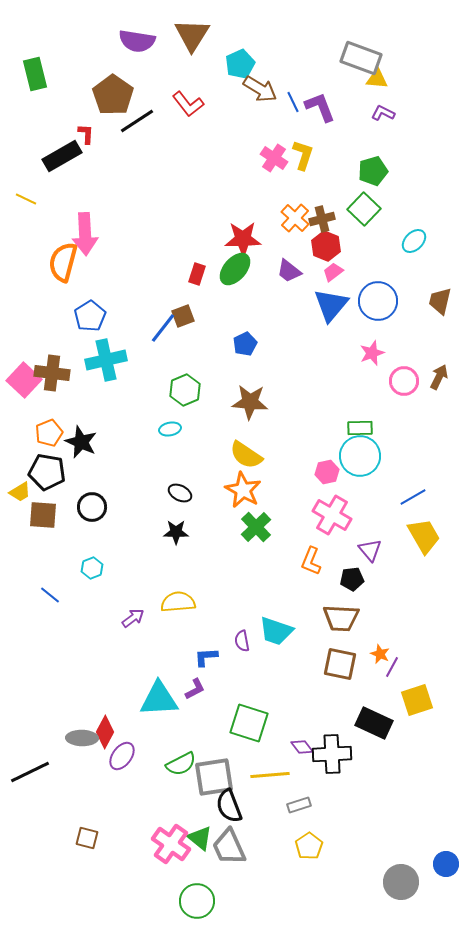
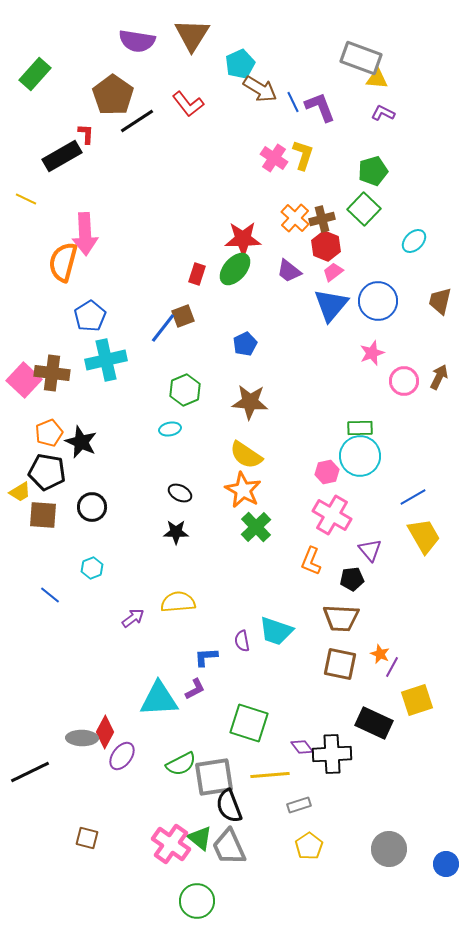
green rectangle at (35, 74): rotated 56 degrees clockwise
gray circle at (401, 882): moved 12 px left, 33 px up
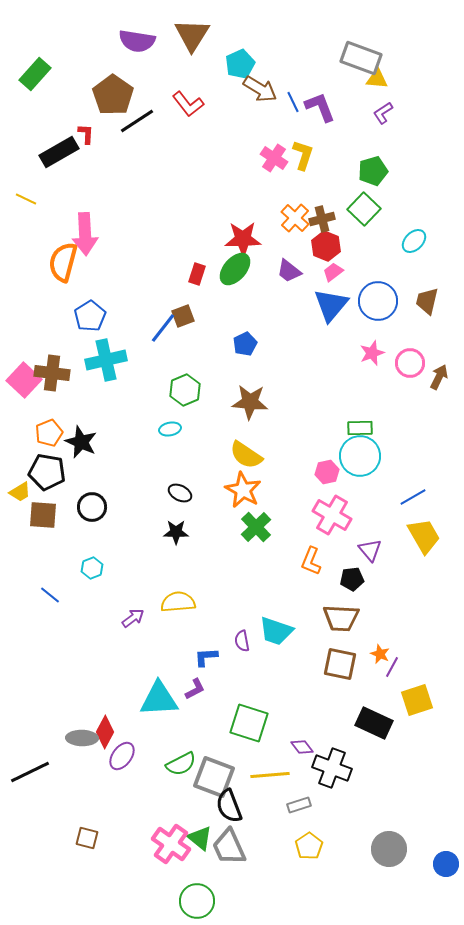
purple L-shape at (383, 113): rotated 60 degrees counterclockwise
black rectangle at (62, 156): moved 3 px left, 4 px up
brown trapezoid at (440, 301): moved 13 px left
pink circle at (404, 381): moved 6 px right, 18 px up
black cross at (332, 754): moved 14 px down; rotated 24 degrees clockwise
gray square at (214, 777): rotated 30 degrees clockwise
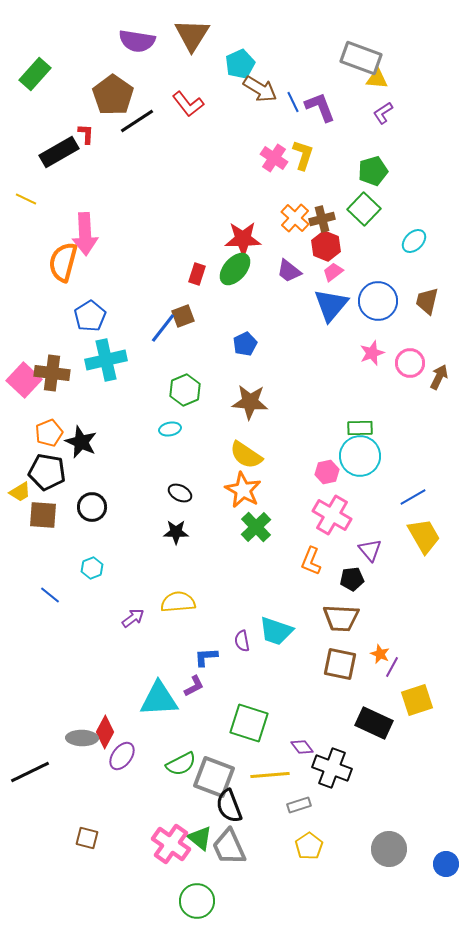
purple L-shape at (195, 689): moved 1 px left, 3 px up
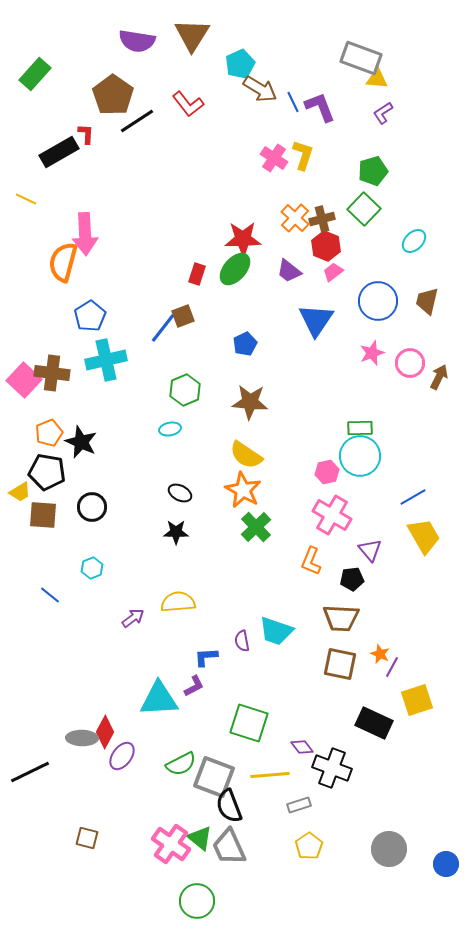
blue triangle at (331, 305): moved 15 px left, 15 px down; rotated 6 degrees counterclockwise
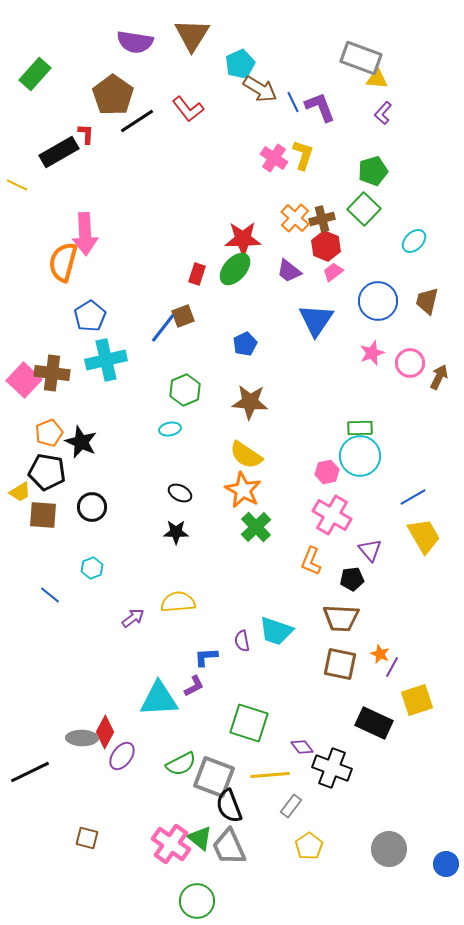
purple semicircle at (137, 41): moved 2 px left, 1 px down
red L-shape at (188, 104): moved 5 px down
purple L-shape at (383, 113): rotated 15 degrees counterclockwise
yellow line at (26, 199): moved 9 px left, 14 px up
gray rectangle at (299, 805): moved 8 px left, 1 px down; rotated 35 degrees counterclockwise
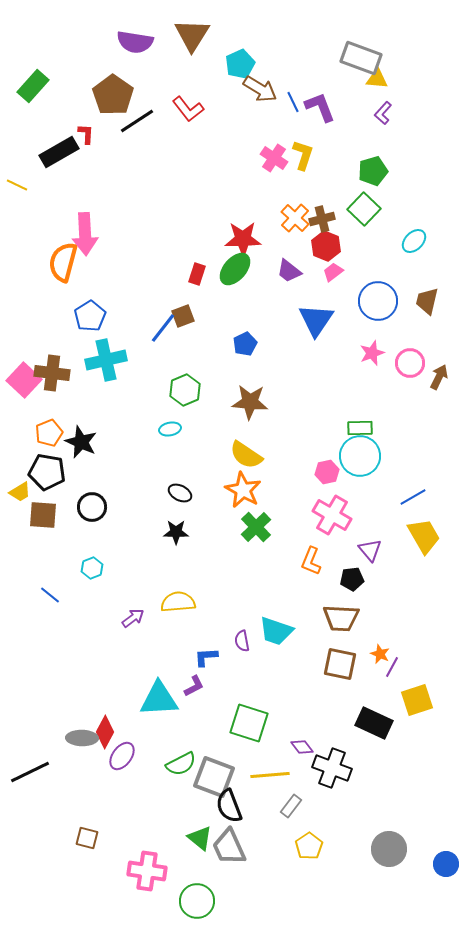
green rectangle at (35, 74): moved 2 px left, 12 px down
pink cross at (171, 844): moved 24 px left, 27 px down; rotated 27 degrees counterclockwise
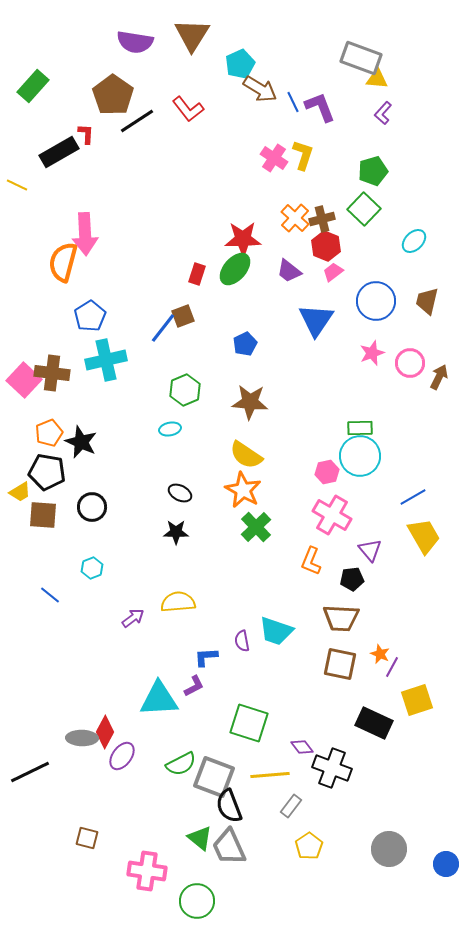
blue circle at (378, 301): moved 2 px left
